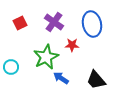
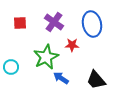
red square: rotated 24 degrees clockwise
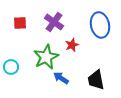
blue ellipse: moved 8 px right, 1 px down
red star: rotated 24 degrees counterclockwise
black trapezoid: rotated 30 degrees clockwise
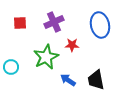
purple cross: rotated 30 degrees clockwise
red star: rotated 24 degrees clockwise
blue arrow: moved 7 px right, 2 px down
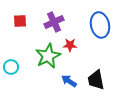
red square: moved 2 px up
red star: moved 2 px left
green star: moved 2 px right, 1 px up
blue arrow: moved 1 px right, 1 px down
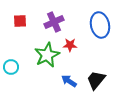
green star: moved 1 px left, 1 px up
black trapezoid: rotated 50 degrees clockwise
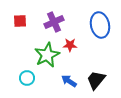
cyan circle: moved 16 px right, 11 px down
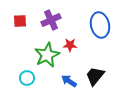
purple cross: moved 3 px left, 2 px up
black trapezoid: moved 1 px left, 4 px up
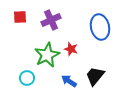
red square: moved 4 px up
blue ellipse: moved 2 px down
red star: moved 1 px right, 4 px down; rotated 16 degrees clockwise
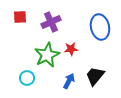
purple cross: moved 2 px down
red star: rotated 24 degrees counterclockwise
blue arrow: rotated 84 degrees clockwise
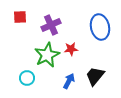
purple cross: moved 3 px down
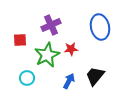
red square: moved 23 px down
